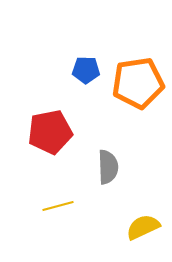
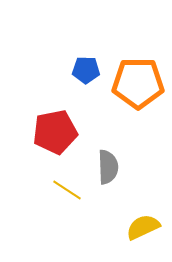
orange pentagon: rotated 9 degrees clockwise
red pentagon: moved 5 px right
yellow line: moved 9 px right, 16 px up; rotated 48 degrees clockwise
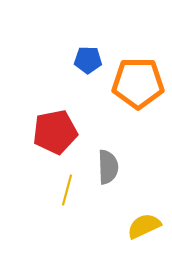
blue pentagon: moved 2 px right, 10 px up
yellow line: rotated 72 degrees clockwise
yellow semicircle: moved 1 px right, 1 px up
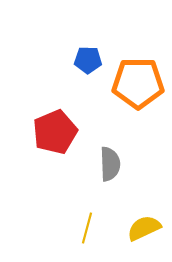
red pentagon: rotated 12 degrees counterclockwise
gray semicircle: moved 2 px right, 3 px up
yellow line: moved 20 px right, 38 px down
yellow semicircle: moved 2 px down
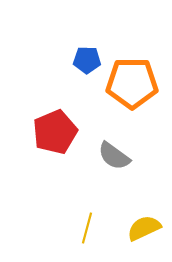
blue pentagon: moved 1 px left
orange pentagon: moved 6 px left
gray semicircle: moved 4 px right, 8 px up; rotated 128 degrees clockwise
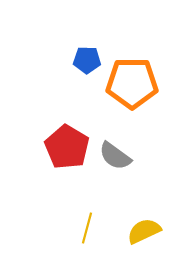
red pentagon: moved 12 px right, 15 px down; rotated 18 degrees counterclockwise
gray semicircle: moved 1 px right
yellow semicircle: moved 3 px down
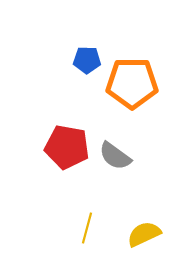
red pentagon: rotated 21 degrees counterclockwise
yellow semicircle: moved 3 px down
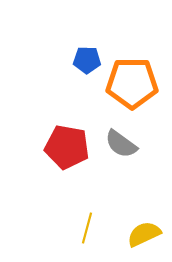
gray semicircle: moved 6 px right, 12 px up
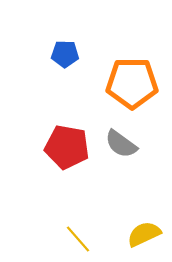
blue pentagon: moved 22 px left, 6 px up
yellow line: moved 9 px left, 11 px down; rotated 56 degrees counterclockwise
